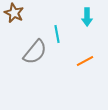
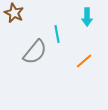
orange line: moved 1 px left; rotated 12 degrees counterclockwise
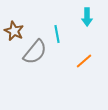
brown star: moved 18 px down
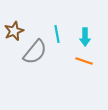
cyan arrow: moved 2 px left, 20 px down
brown star: rotated 24 degrees clockwise
orange line: rotated 60 degrees clockwise
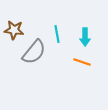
brown star: moved 1 px up; rotated 30 degrees clockwise
gray semicircle: moved 1 px left
orange line: moved 2 px left, 1 px down
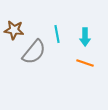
orange line: moved 3 px right, 1 px down
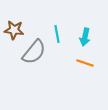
cyan arrow: rotated 12 degrees clockwise
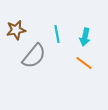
brown star: moved 2 px right; rotated 18 degrees counterclockwise
gray semicircle: moved 4 px down
orange line: moved 1 px left; rotated 18 degrees clockwise
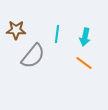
brown star: rotated 12 degrees clockwise
cyan line: rotated 18 degrees clockwise
gray semicircle: moved 1 px left
